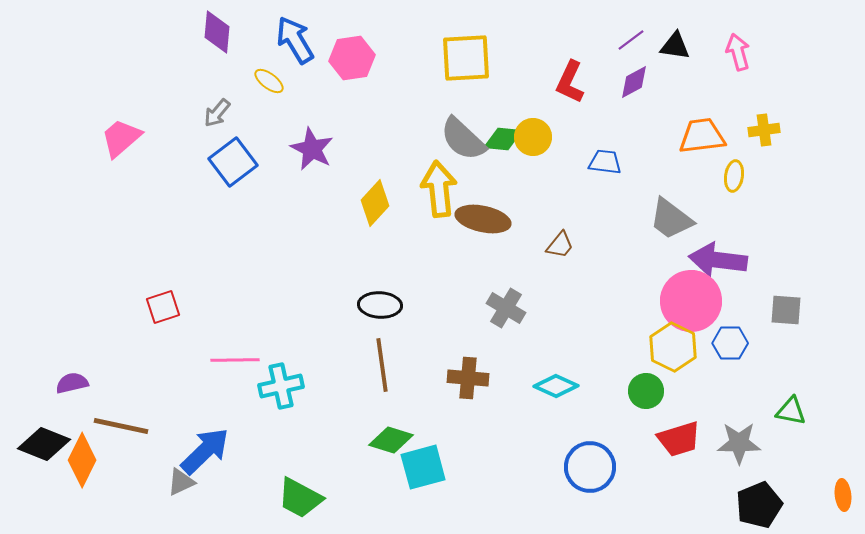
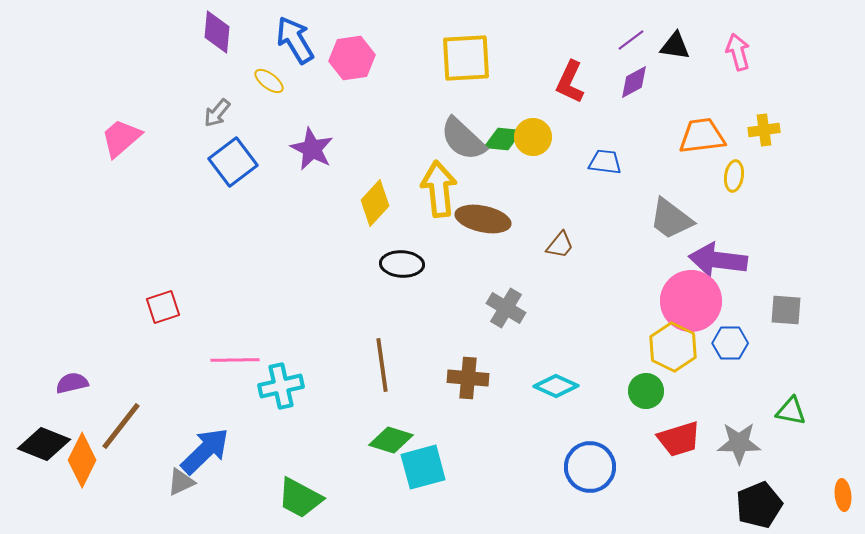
black ellipse at (380, 305): moved 22 px right, 41 px up
brown line at (121, 426): rotated 64 degrees counterclockwise
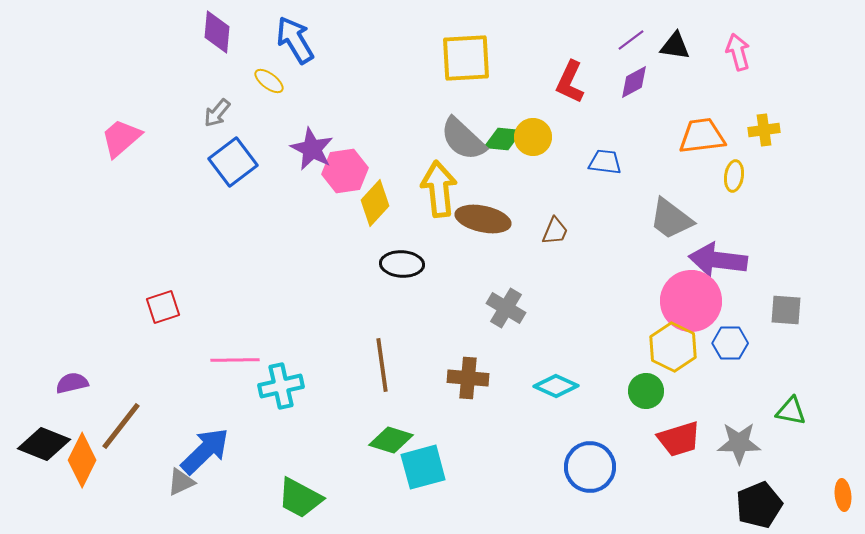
pink hexagon at (352, 58): moved 7 px left, 113 px down
brown trapezoid at (560, 245): moved 5 px left, 14 px up; rotated 16 degrees counterclockwise
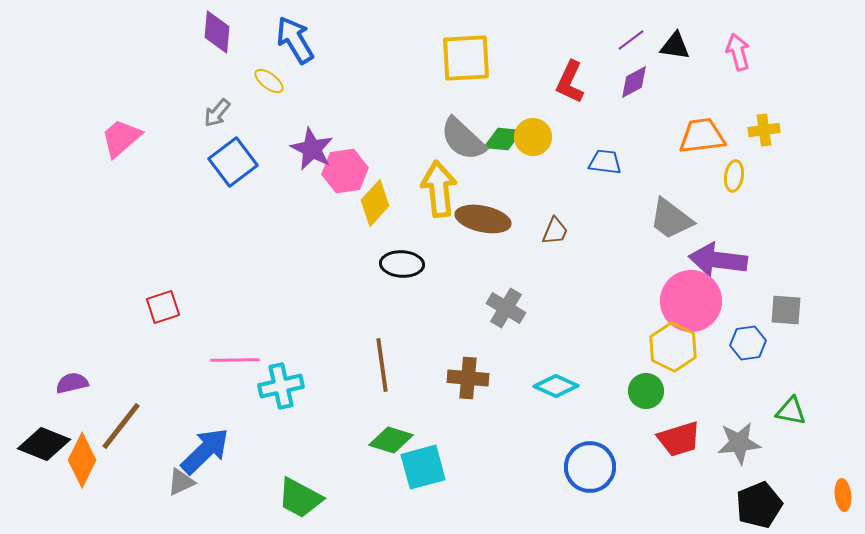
blue hexagon at (730, 343): moved 18 px right; rotated 8 degrees counterclockwise
gray star at (739, 443): rotated 6 degrees counterclockwise
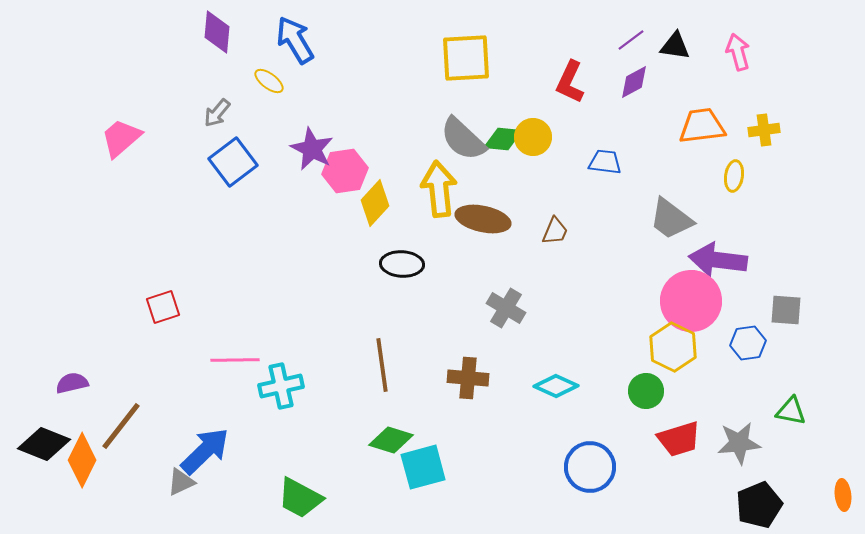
orange trapezoid at (702, 136): moved 10 px up
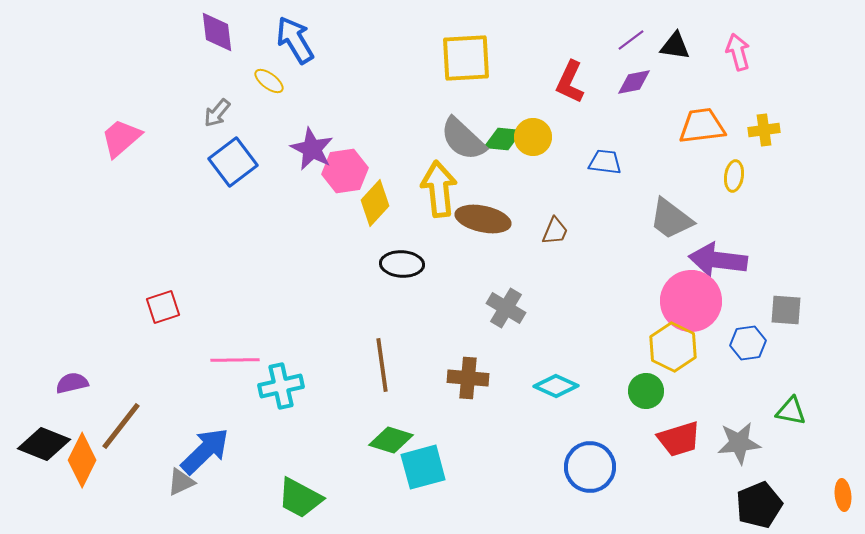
purple diamond at (217, 32): rotated 12 degrees counterclockwise
purple diamond at (634, 82): rotated 18 degrees clockwise
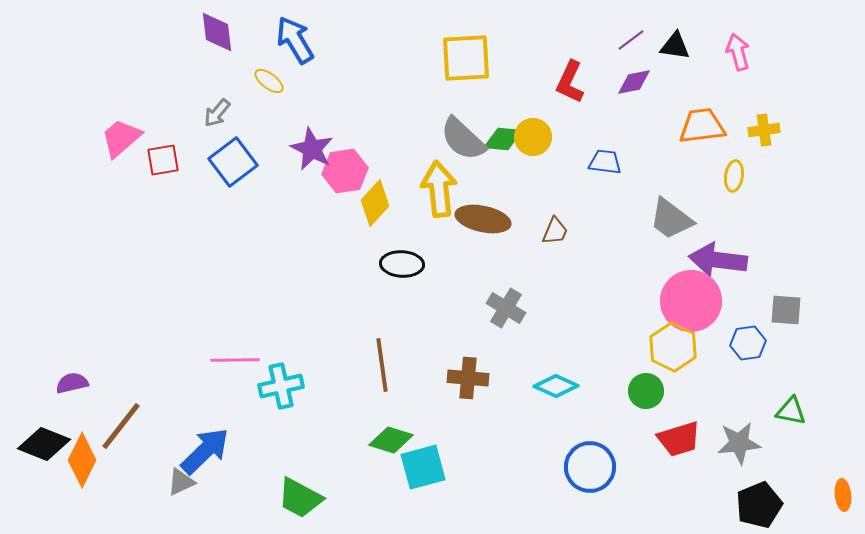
red square at (163, 307): moved 147 px up; rotated 8 degrees clockwise
